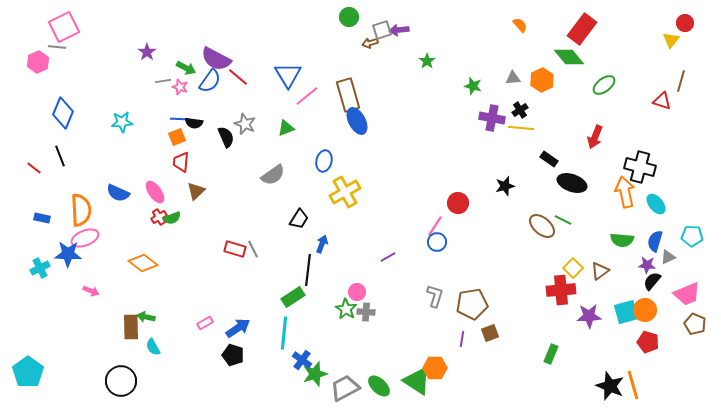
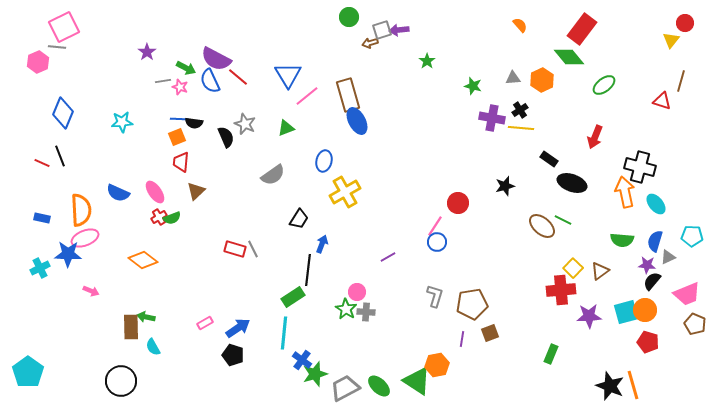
blue semicircle at (210, 81): rotated 120 degrees clockwise
red line at (34, 168): moved 8 px right, 5 px up; rotated 14 degrees counterclockwise
orange diamond at (143, 263): moved 3 px up
orange hexagon at (435, 368): moved 2 px right, 3 px up; rotated 10 degrees counterclockwise
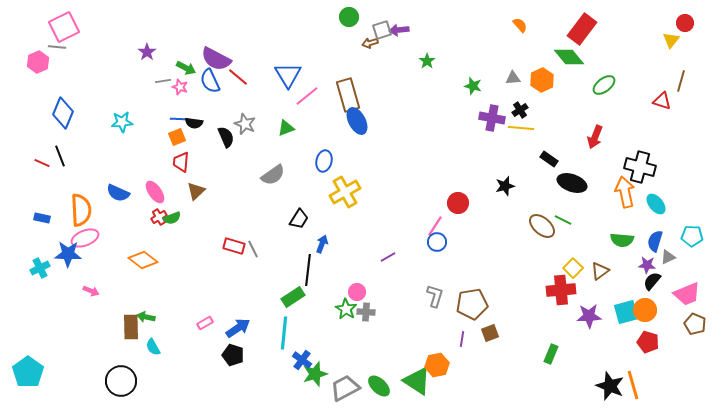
red rectangle at (235, 249): moved 1 px left, 3 px up
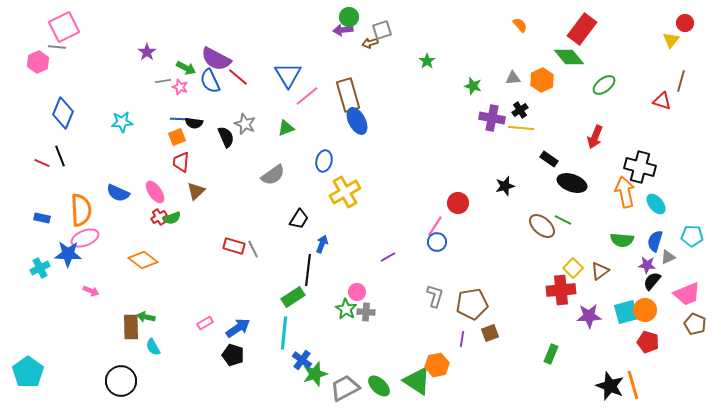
purple arrow at (399, 30): moved 56 px left
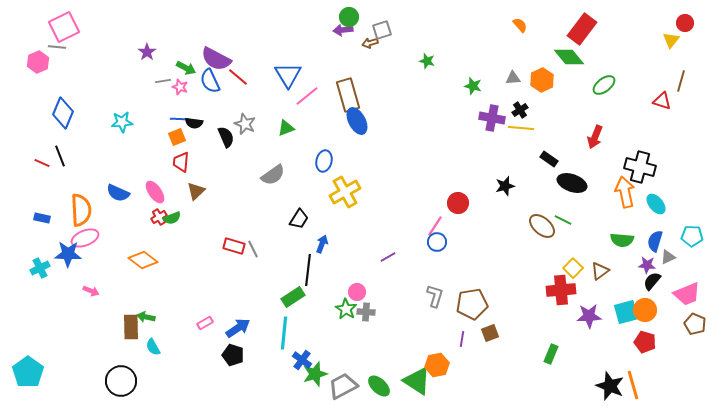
green star at (427, 61): rotated 21 degrees counterclockwise
red pentagon at (648, 342): moved 3 px left
gray trapezoid at (345, 388): moved 2 px left, 2 px up
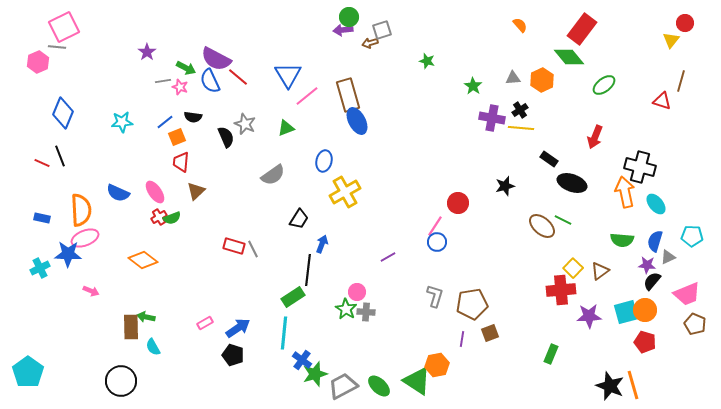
green star at (473, 86): rotated 18 degrees clockwise
blue line at (179, 119): moved 14 px left, 3 px down; rotated 42 degrees counterclockwise
black semicircle at (194, 123): moved 1 px left, 6 px up
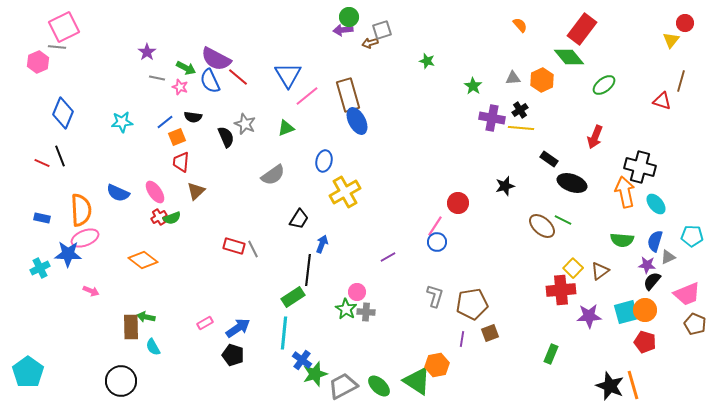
gray line at (163, 81): moved 6 px left, 3 px up; rotated 21 degrees clockwise
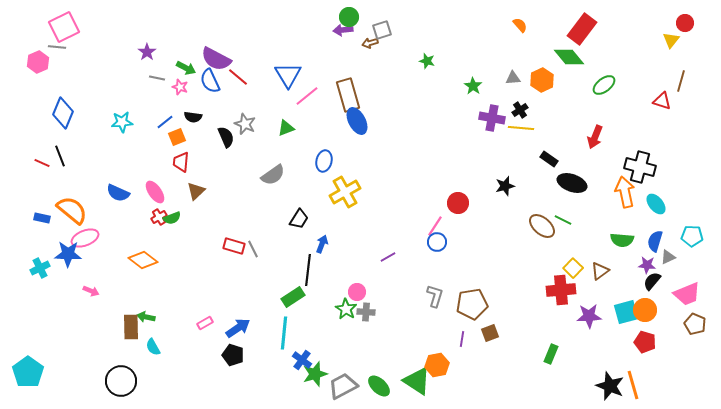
orange semicircle at (81, 210): moved 9 px left; rotated 48 degrees counterclockwise
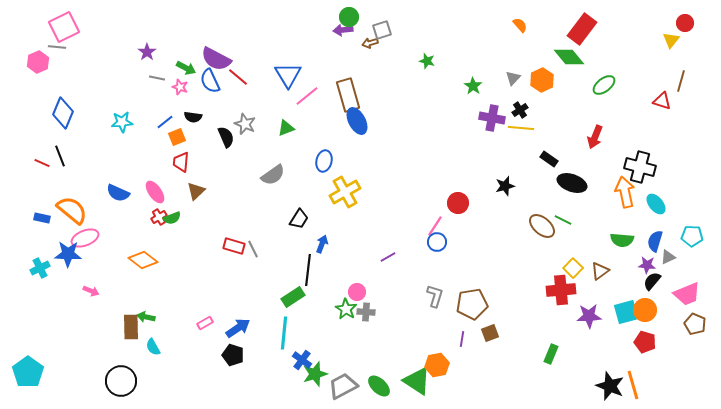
gray triangle at (513, 78): rotated 42 degrees counterclockwise
